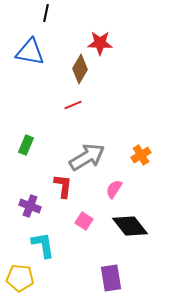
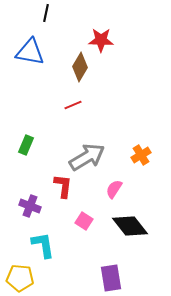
red star: moved 1 px right, 3 px up
brown diamond: moved 2 px up
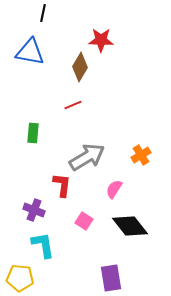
black line: moved 3 px left
green rectangle: moved 7 px right, 12 px up; rotated 18 degrees counterclockwise
red L-shape: moved 1 px left, 1 px up
purple cross: moved 4 px right, 4 px down
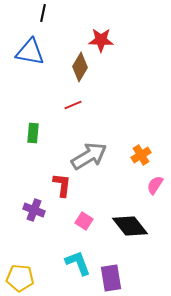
gray arrow: moved 2 px right, 1 px up
pink semicircle: moved 41 px right, 4 px up
cyan L-shape: moved 35 px right, 18 px down; rotated 12 degrees counterclockwise
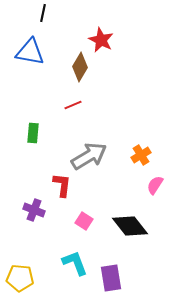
red star: rotated 25 degrees clockwise
cyan L-shape: moved 3 px left
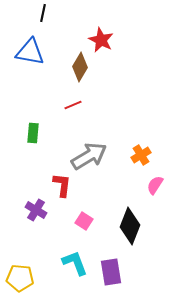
purple cross: moved 2 px right; rotated 10 degrees clockwise
black diamond: rotated 60 degrees clockwise
purple rectangle: moved 6 px up
